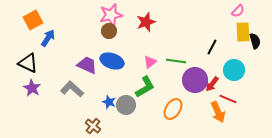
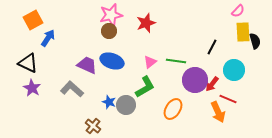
red star: moved 1 px down
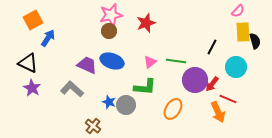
cyan circle: moved 2 px right, 3 px up
green L-shape: rotated 35 degrees clockwise
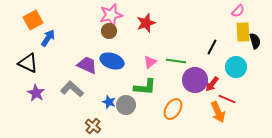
purple star: moved 4 px right, 5 px down
red line: moved 1 px left
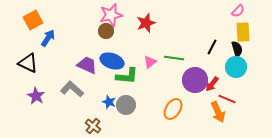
brown circle: moved 3 px left
black semicircle: moved 18 px left, 8 px down
green line: moved 2 px left, 3 px up
green L-shape: moved 18 px left, 11 px up
purple star: moved 3 px down
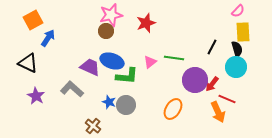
purple trapezoid: moved 3 px right, 2 px down
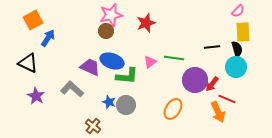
black line: rotated 56 degrees clockwise
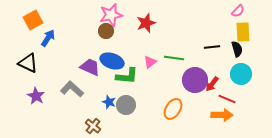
cyan circle: moved 5 px right, 7 px down
orange arrow: moved 4 px right, 3 px down; rotated 65 degrees counterclockwise
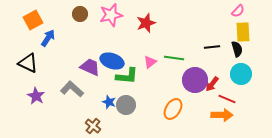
brown circle: moved 26 px left, 17 px up
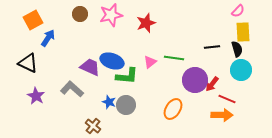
cyan circle: moved 4 px up
